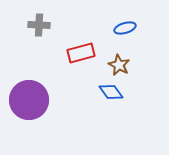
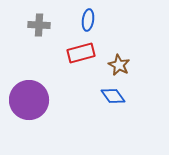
blue ellipse: moved 37 px left, 8 px up; rotated 65 degrees counterclockwise
blue diamond: moved 2 px right, 4 px down
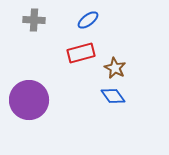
blue ellipse: rotated 45 degrees clockwise
gray cross: moved 5 px left, 5 px up
brown star: moved 4 px left, 3 px down
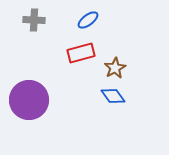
brown star: rotated 15 degrees clockwise
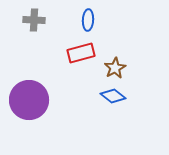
blue ellipse: rotated 50 degrees counterclockwise
blue diamond: rotated 15 degrees counterclockwise
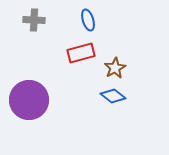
blue ellipse: rotated 20 degrees counterclockwise
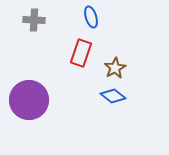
blue ellipse: moved 3 px right, 3 px up
red rectangle: rotated 56 degrees counterclockwise
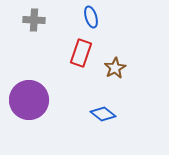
blue diamond: moved 10 px left, 18 px down
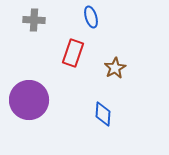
red rectangle: moved 8 px left
blue diamond: rotated 55 degrees clockwise
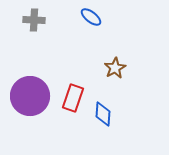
blue ellipse: rotated 35 degrees counterclockwise
red rectangle: moved 45 px down
purple circle: moved 1 px right, 4 px up
